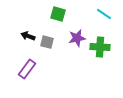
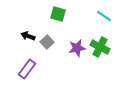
cyan line: moved 2 px down
purple star: moved 10 px down
gray square: rotated 32 degrees clockwise
green cross: rotated 24 degrees clockwise
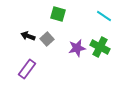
gray square: moved 3 px up
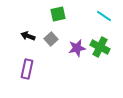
green square: rotated 28 degrees counterclockwise
gray square: moved 4 px right
purple rectangle: rotated 24 degrees counterclockwise
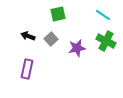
cyan line: moved 1 px left, 1 px up
green cross: moved 6 px right, 6 px up
